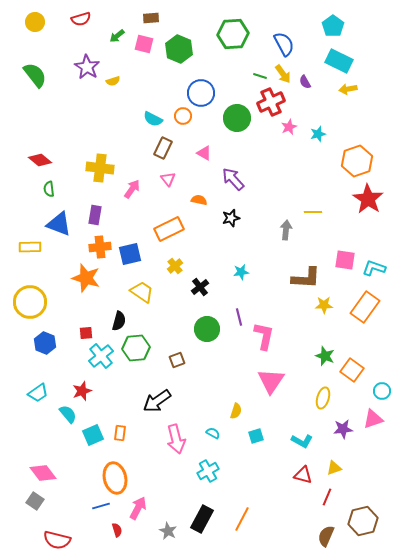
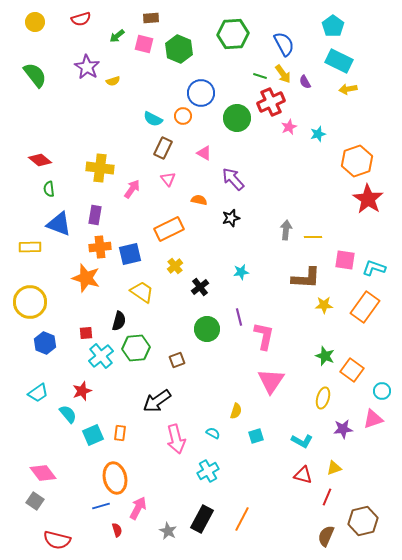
yellow line at (313, 212): moved 25 px down
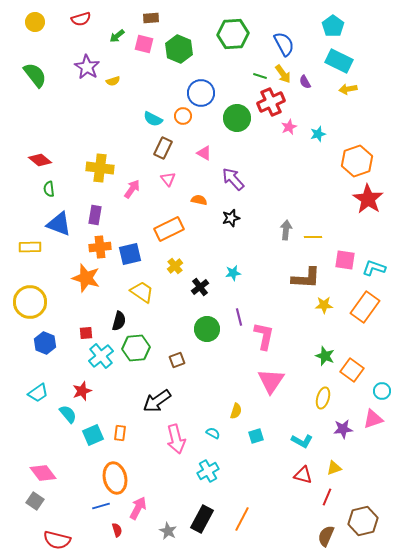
cyan star at (241, 272): moved 8 px left, 1 px down
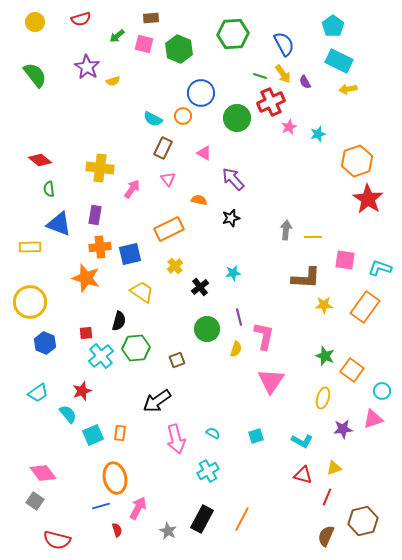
cyan L-shape at (374, 268): moved 6 px right
yellow semicircle at (236, 411): moved 62 px up
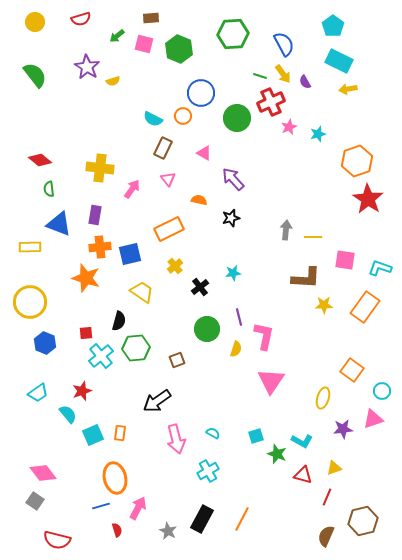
green star at (325, 356): moved 48 px left, 98 px down
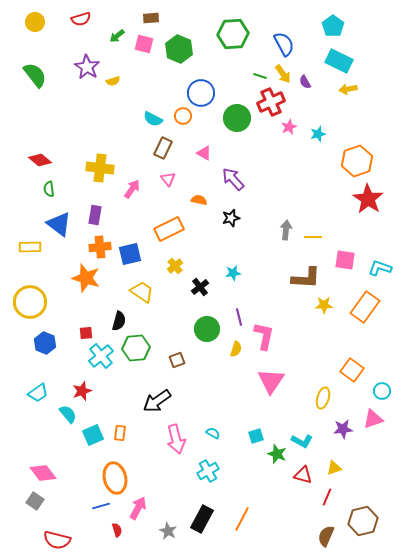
blue triangle at (59, 224): rotated 16 degrees clockwise
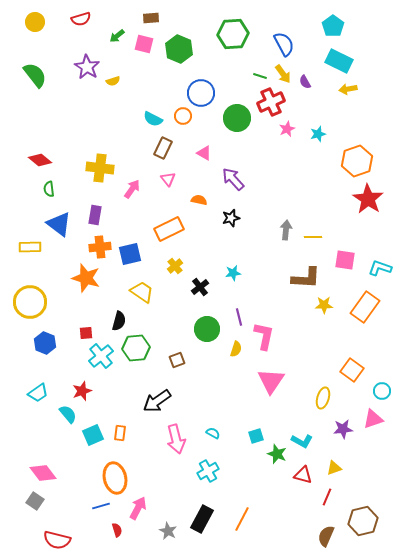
pink star at (289, 127): moved 2 px left, 2 px down
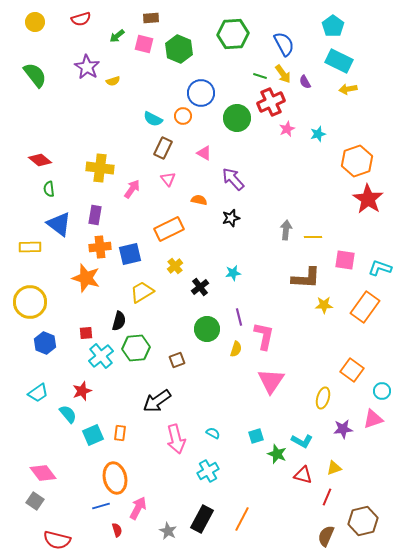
yellow trapezoid at (142, 292): rotated 65 degrees counterclockwise
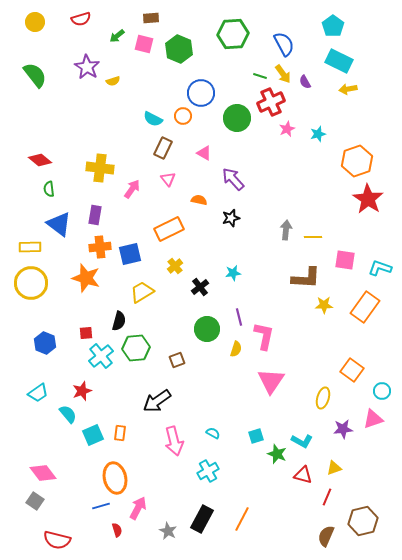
yellow circle at (30, 302): moved 1 px right, 19 px up
pink arrow at (176, 439): moved 2 px left, 2 px down
